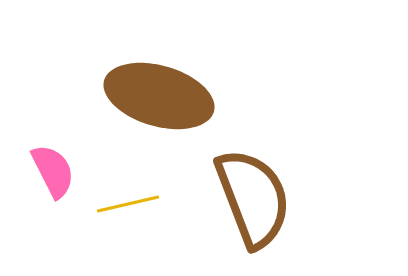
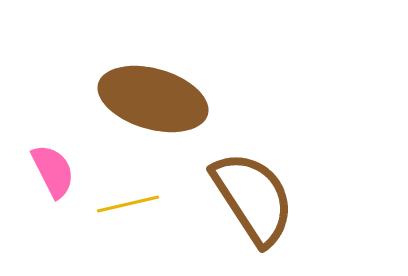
brown ellipse: moved 6 px left, 3 px down
brown semicircle: rotated 12 degrees counterclockwise
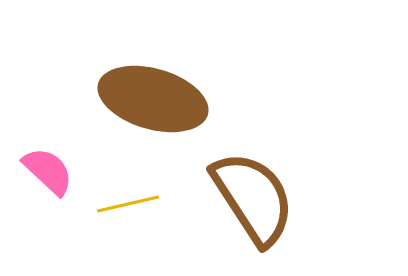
pink semicircle: moved 5 px left; rotated 20 degrees counterclockwise
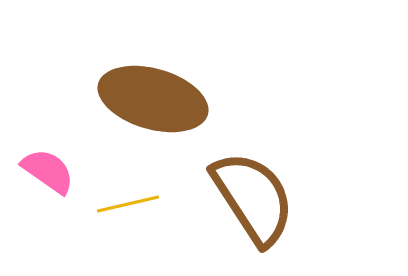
pink semicircle: rotated 8 degrees counterclockwise
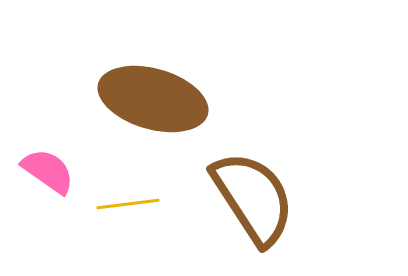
yellow line: rotated 6 degrees clockwise
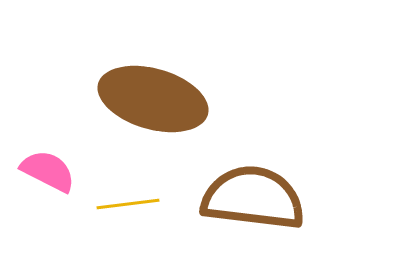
pink semicircle: rotated 8 degrees counterclockwise
brown semicircle: rotated 50 degrees counterclockwise
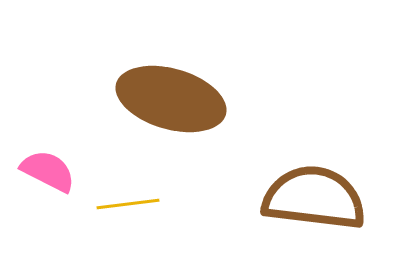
brown ellipse: moved 18 px right
brown semicircle: moved 61 px right
